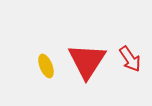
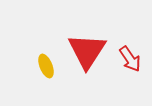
red triangle: moved 10 px up
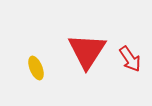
yellow ellipse: moved 10 px left, 2 px down
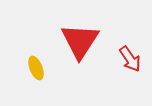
red triangle: moved 7 px left, 10 px up
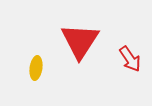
yellow ellipse: rotated 30 degrees clockwise
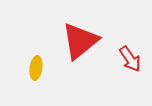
red triangle: rotated 18 degrees clockwise
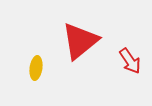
red arrow: moved 2 px down
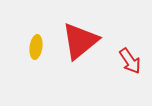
yellow ellipse: moved 21 px up
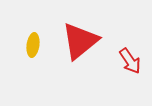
yellow ellipse: moved 3 px left, 2 px up
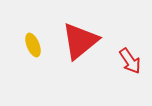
yellow ellipse: rotated 30 degrees counterclockwise
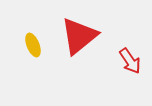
red triangle: moved 1 px left, 5 px up
